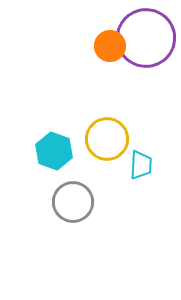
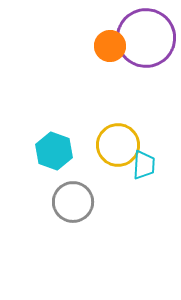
yellow circle: moved 11 px right, 6 px down
cyan trapezoid: moved 3 px right
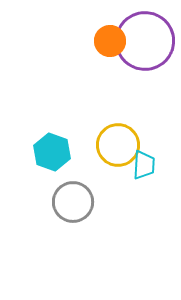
purple circle: moved 1 px left, 3 px down
orange circle: moved 5 px up
cyan hexagon: moved 2 px left, 1 px down
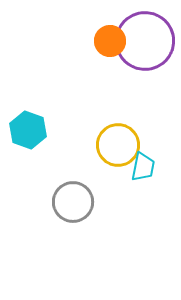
cyan hexagon: moved 24 px left, 22 px up
cyan trapezoid: moved 1 px left, 2 px down; rotated 8 degrees clockwise
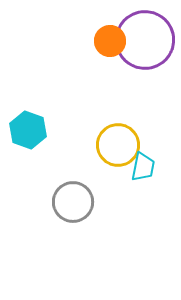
purple circle: moved 1 px up
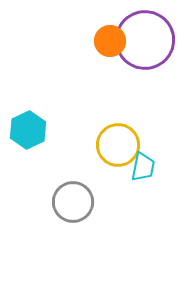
cyan hexagon: rotated 15 degrees clockwise
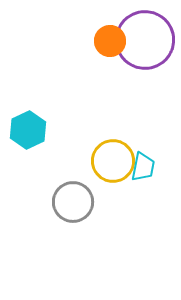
yellow circle: moved 5 px left, 16 px down
